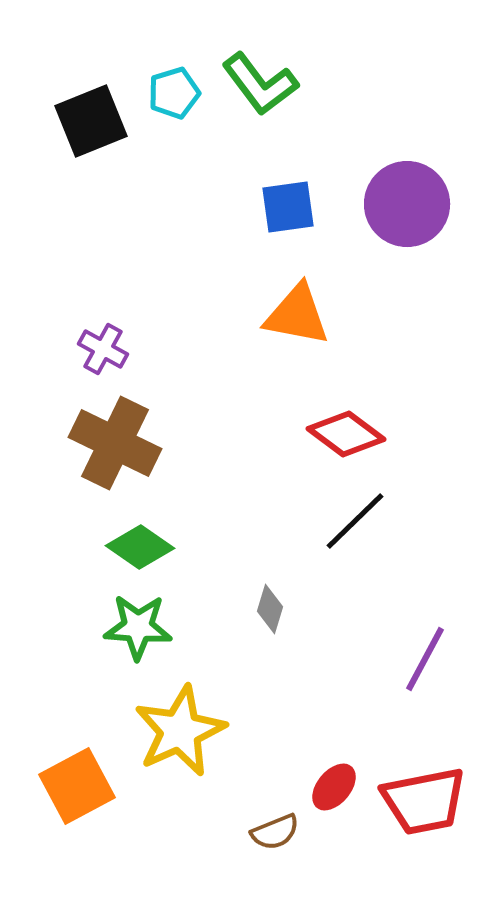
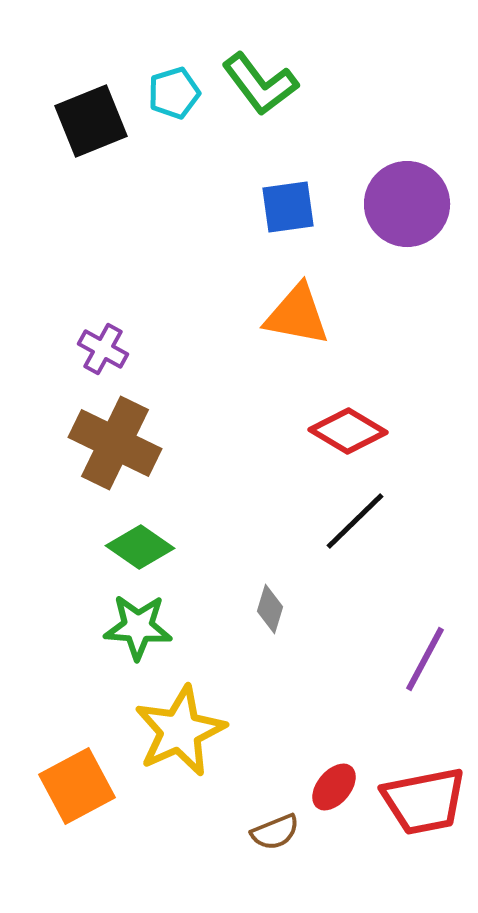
red diamond: moved 2 px right, 3 px up; rotated 6 degrees counterclockwise
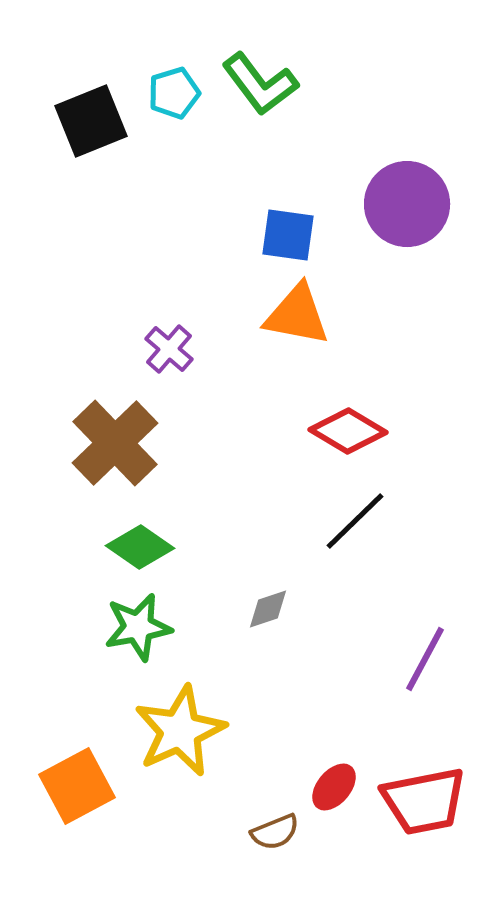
blue square: moved 28 px down; rotated 16 degrees clockwise
purple cross: moved 66 px right; rotated 12 degrees clockwise
brown cross: rotated 20 degrees clockwise
gray diamond: moved 2 px left; rotated 54 degrees clockwise
green star: rotated 14 degrees counterclockwise
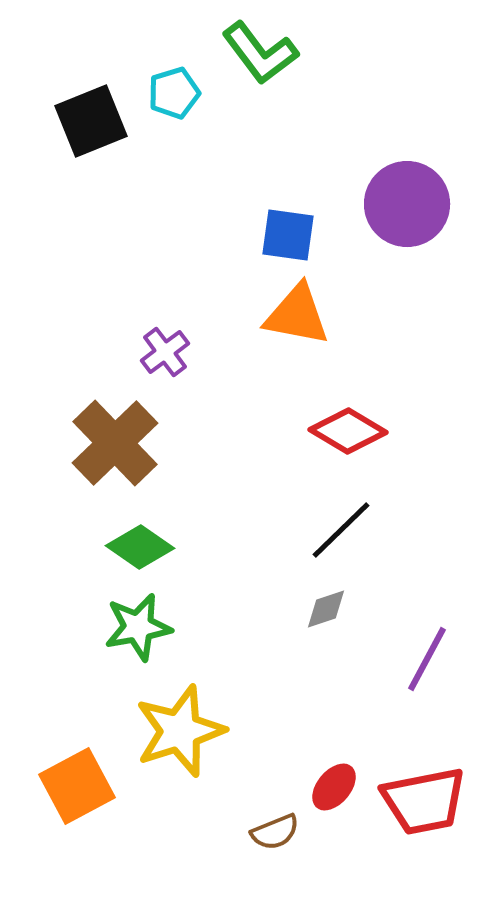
green L-shape: moved 31 px up
purple cross: moved 4 px left, 3 px down; rotated 12 degrees clockwise
black line: moved 14 px left, 9 px down
gray diamond: moved 58 px right
purple line: moved 2 px right
yellow star: rotated 6 degrees clockwise
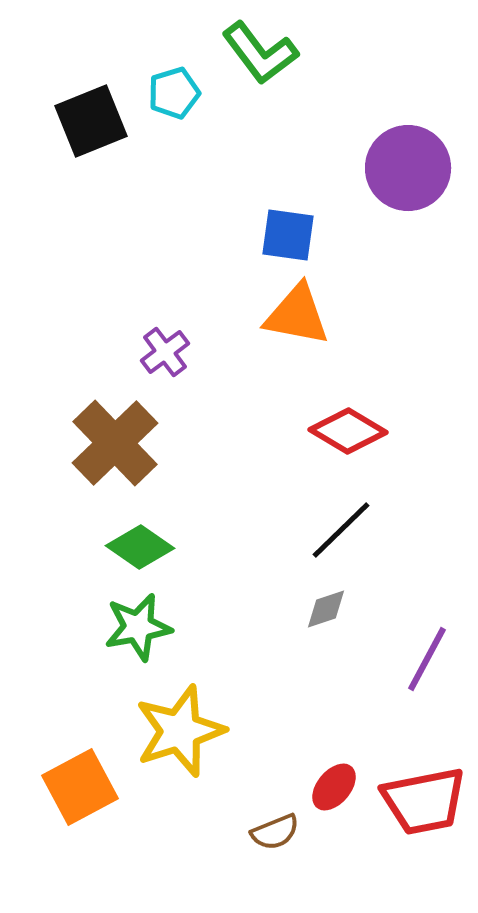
purple circle: moved 1 px right, 36 px up
orange square: moved 3 px right, 1 px down
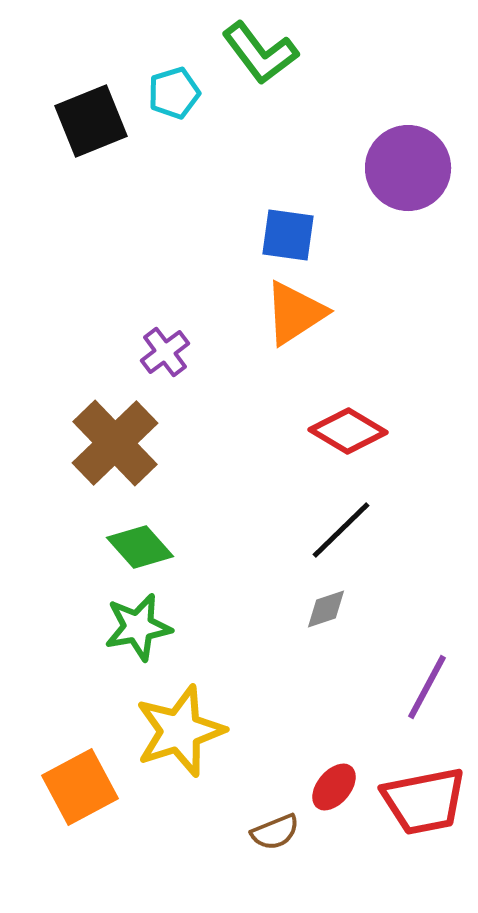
orange triangle: moved 2 px left, 2 px up; rotated 44 degrees counterclockwise
green diamond: rotated 14 degrees clockwise
purple line: moved 28 px down
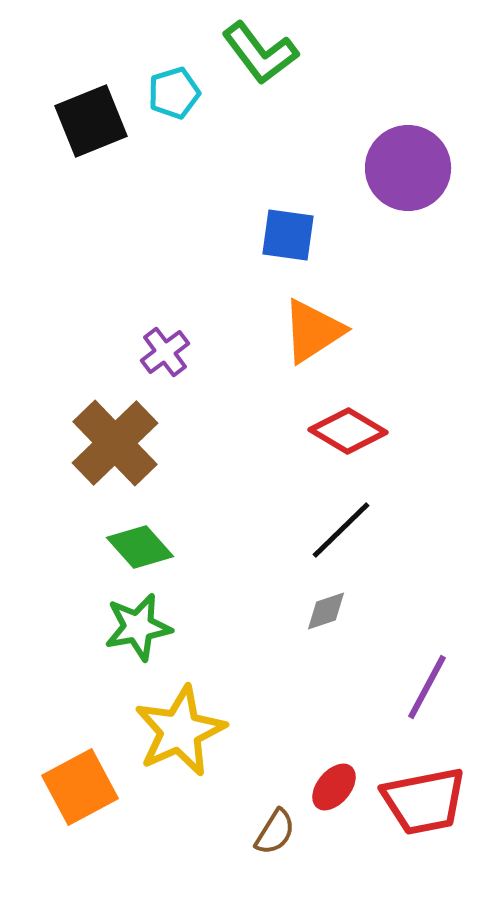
orange triangle: moved 18 px right, 18 px down
gray diamond: moved 2 px down
yellow star: rotated 6 degrees counterclockwise
brown semicircle: rotated 36 degrees counterclockwise
